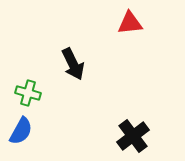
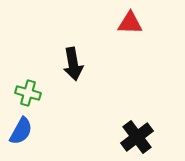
red triangle: rotated 8 degrees clockwise
black arrow: rotated 16 degrees clockwise
black cross: moved 4 px right, 1 px down
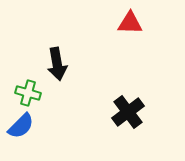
black arrow: moved 16 px left
blue semicircle: moved 5 px up; rotated 16 degrees clockwise
black cross: moved 9 px left, 25 px up
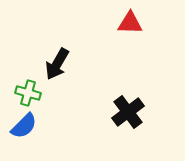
black arrow: rotated 40 degrees clockwise
blue semicircle: moved 3 px right
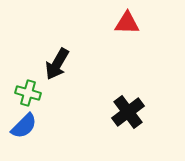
red triangle: moved 3 px left
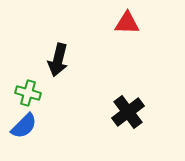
black arrow: moved 1 px right, 4 px up; rotated 16 degrees counterclockwise
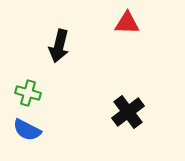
black arrow: moved 1 px right, 14 px up
blue semicircle: moved 3 px right, 4 px down; rotated 72 degrees clockwise
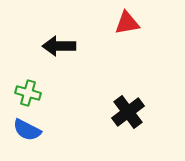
red triangle: rotated 12 degrees counterclockwise
black arrow: rotated 76 degrees clockwise
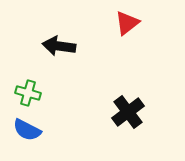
red triangle: rotated 28 degrees counterclockwise
black arrow: rotated 8 degrees clockwise
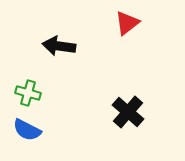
black cross: rotated 12 degrees counterclockwise
